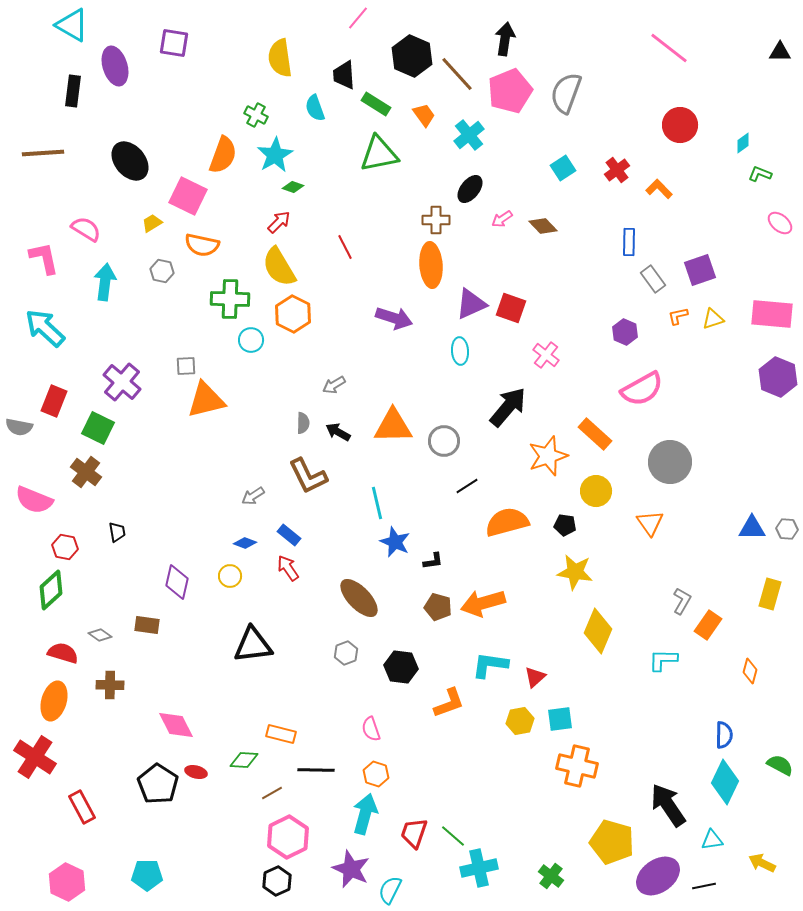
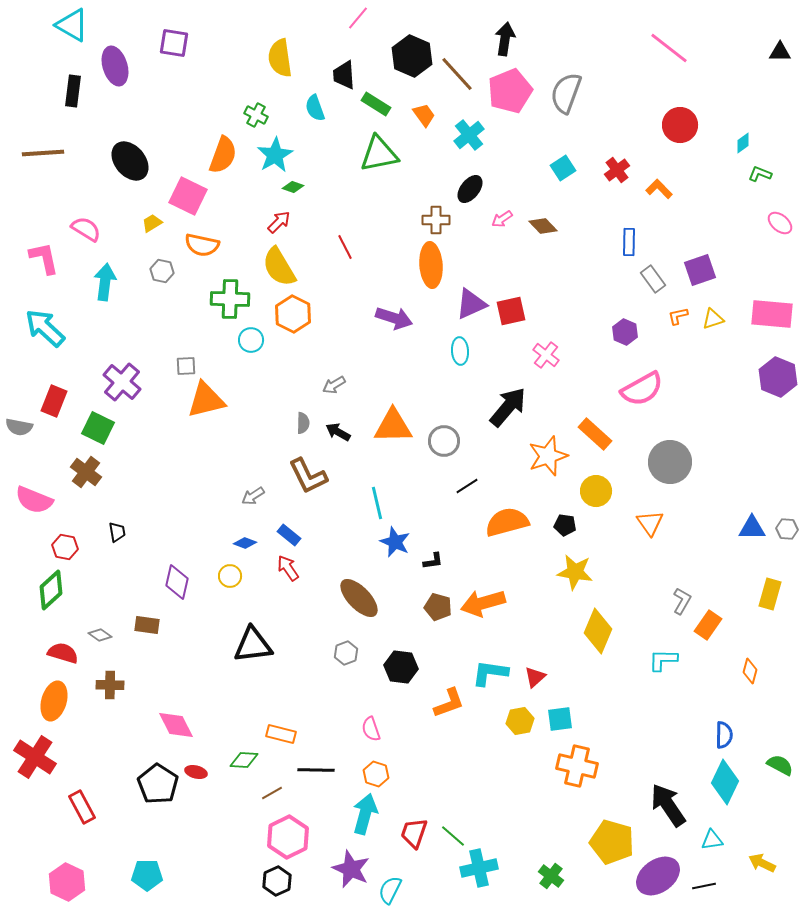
red square at (511, 308): moved 3 px down; rotated 32 degrees counterclockwise
cyan L-shape at (490, 665): moved 8 px down
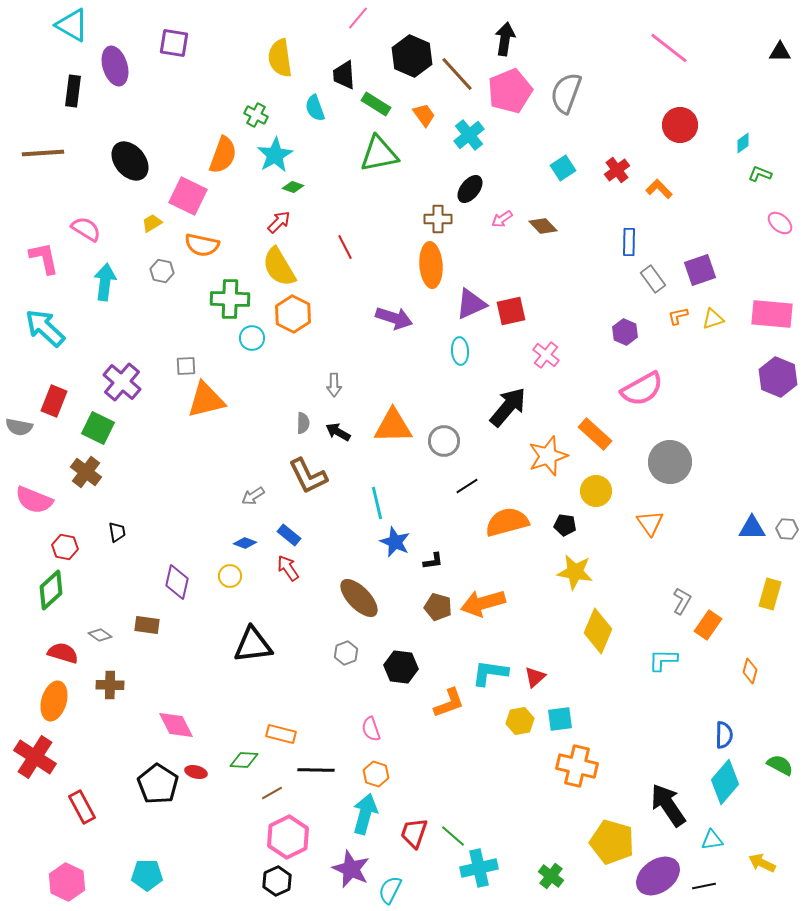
brown cross at (436, 220): moved 2 px right, 1 px up
cyan circle at (251, 340): moved 1 px right, 2 px up
gray arrow at (334, 385): rotated 60 degrees counterclockwise
cyan diamond at (725, 782): rotated 15 degrees clockwise
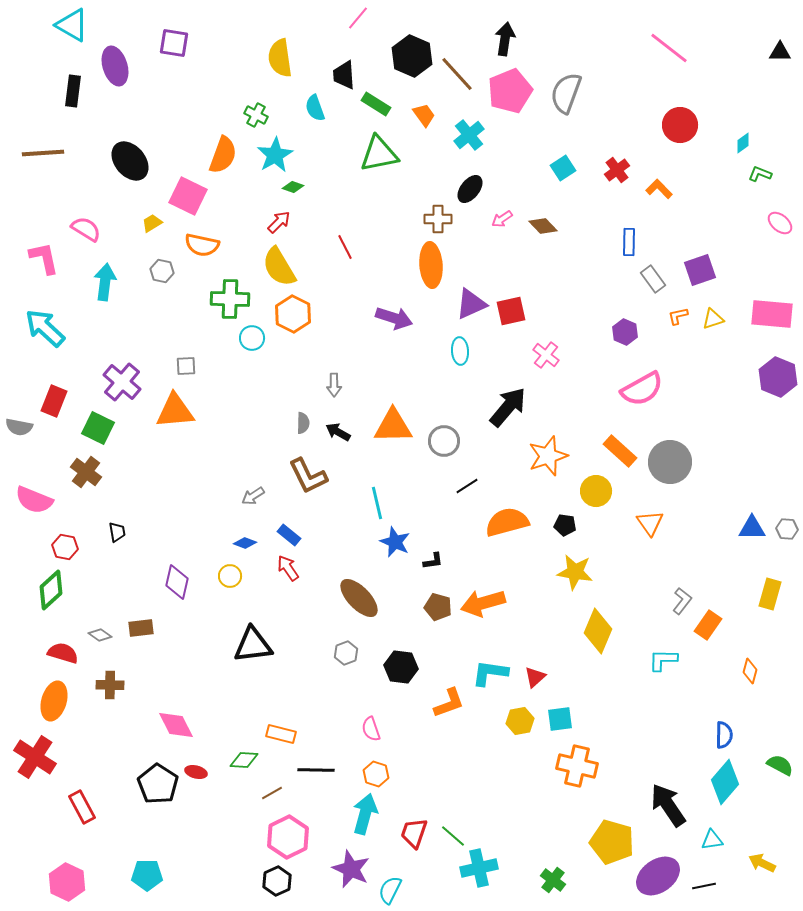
orange triangle at (206, 400): moved 31 px left, 11 px down; rotated 9 degrees clockwise
orange rectangle at (595, 434): moved 25 px right, 17 px down
gray L-shape at (682, 601): rotated 8 degrees clockwise
brown rectangle at (147, 625): moved 6 px left, 3 px down; rotated 15 degrees counterclockwise
green cross at (551, 876): moved 2 px right, 4 px down
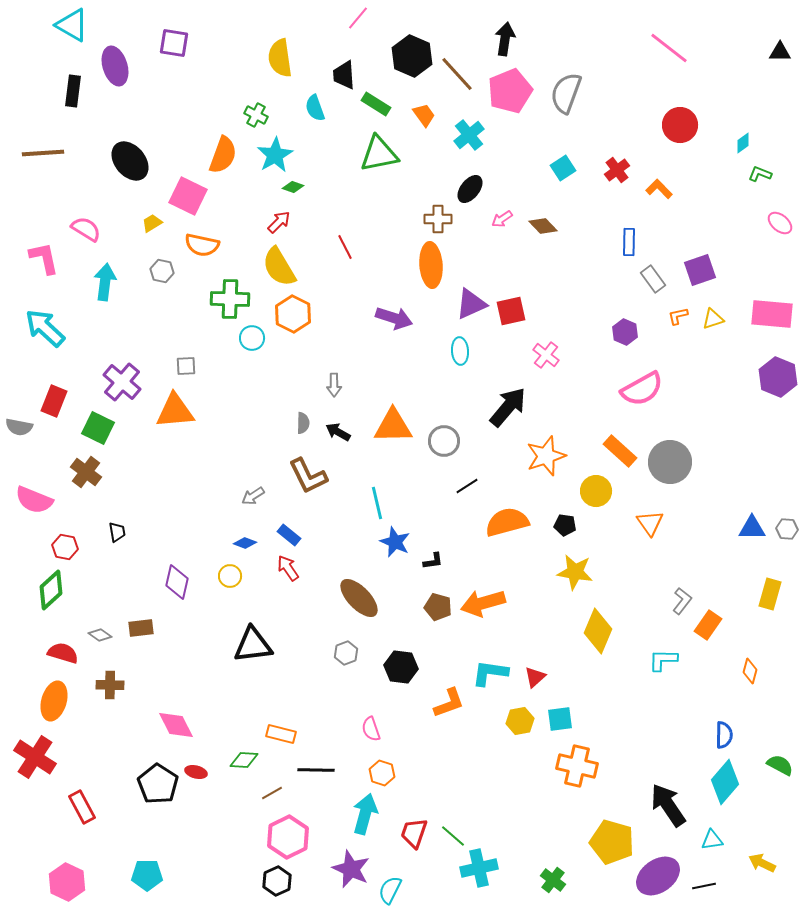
orange star at (548, 456): moved 2 px left
orange hexagon at (376, 774): moved 6 px right, 1 px up
